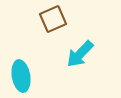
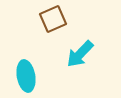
cyan ellipse: moved 5 px right
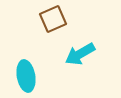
cyan arrow: rotated 16 degrees clockwise
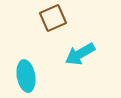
brown square: moved 1 px up
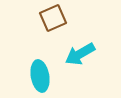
cyan ellipse: moved 14 px right
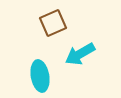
brown square: moved 5 px down
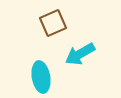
cyan ellipse: moved 1 px right, 1 px down
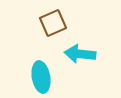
cyan arrow: rotated 36 degrees clockwise
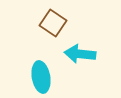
brown square: rotated 32 degrees counterclockwise
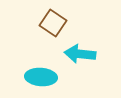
cyan ellipse: rotated 76 degrees counterclockwise
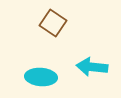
cyan arrow: moved 12 px right, 13 px down
